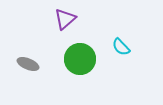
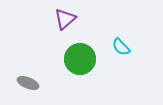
gray ellipse: moved 19 px down
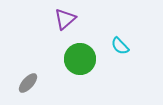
cyan semicircle: moved 1 px left, 1 px up
gray ellipse: rotated 70 degrees counterclockwise
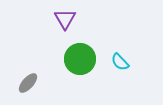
purple triangle: rotated 20 degrees counterclockwise
cyan semicircle: moved 16 px down
